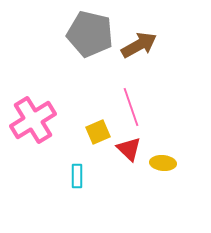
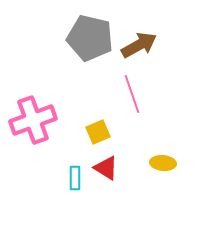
gray pentagon: moved 4 px down
pink line: moved 1 px right, 13 px up
pink cross: rotated 12 degrees clockwise
red triangle: moved 23 px left, 19 px down; rotated 12 degrees counterclockwise
cyan rectangle: moved 2 px left, 2 px down
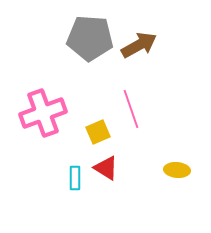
gray pentagon: rotated 9 degrees counterclockwise
pink line: moved 1 px left, 15 px down
pink cross: moved 10 px right, 7 px up
yellow ellipse: moved 14 px right, 7 px down
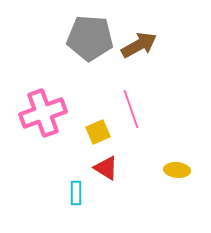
cyan rectangle: moved 1 px right, 15 px down
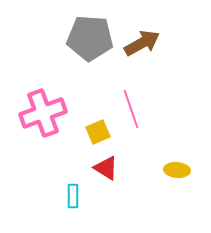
brown arrow: moved 3 px right, 2 px up
cyan rectangle: moved 3 px left, 3 px down
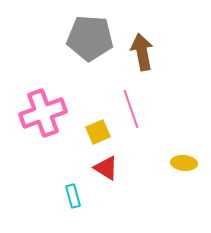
brown arrow: moved 9 px down; rotated 72 degrees counterclockwise
yellow ellipse: moved 7 px right, 7 px up
cyan rectangle: rotated 15 degrees counterclockwise
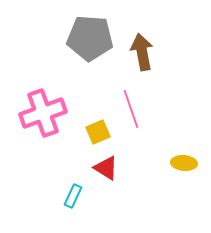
cyan rectangle: rotated 40 degrees clockwise
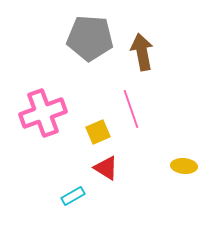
yellow ellipse: moved 3 px down
cyan rectangle: rotated 35 degrees clockwise
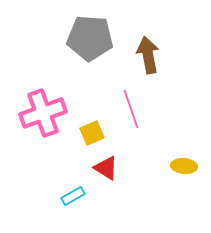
brown arrow: moved 6 px right, 3 px down
yellow square: moved 6 px left, 1 px down
